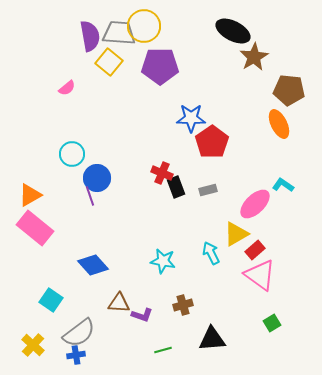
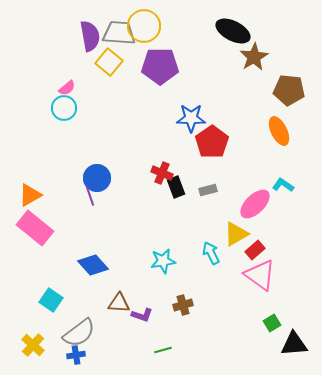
orange ellipse: moved 7 px down
cyan circle: moved 8 px left, 46 px up
cyan star: rotated 20 degrees counterclockwise
black triangle: moved 82 px right, 5 px down
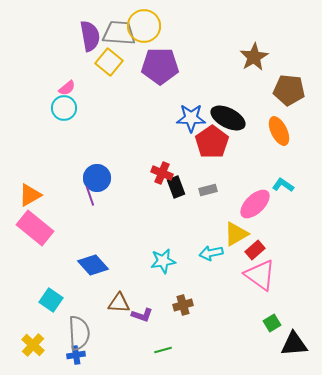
black ellipse: moved 5 px left, 87 px down
cyan arrow: rotated 75 degrees counterclockwise
gray semicircle: rotated 56 degrees counterclockwise
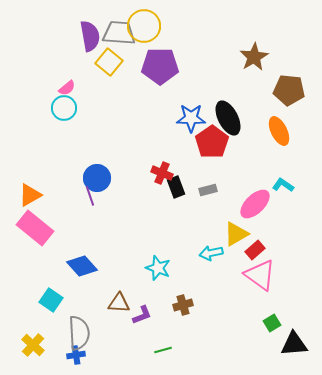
black ellipse: rotated 36 degrees clockwise
cyan star: moved 5 px left, 7 px down; rotated 30 degrees clockwise
blue diamond: moved 11 px left, 1 px down
purple L-shape: rotated 40 degrees counterclockwise
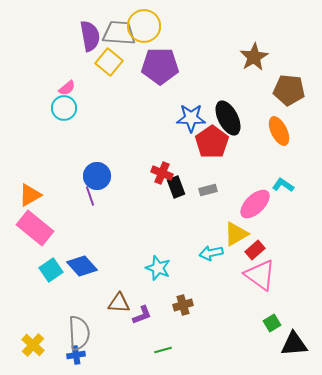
blue circle: moved 2 px up
cyan square: moved 30 px up; rotated 20 degrees clockwise
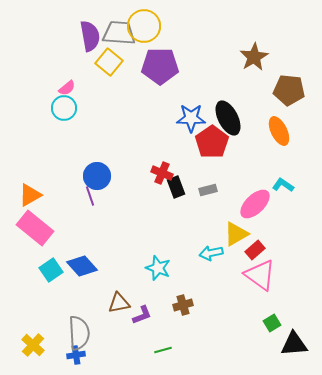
brown triangle: rotated 15 degrees counterclockwise
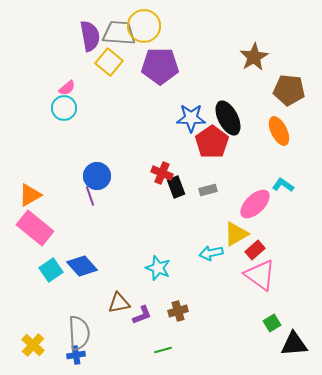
brown cross: moved 5 px left, 6 px down
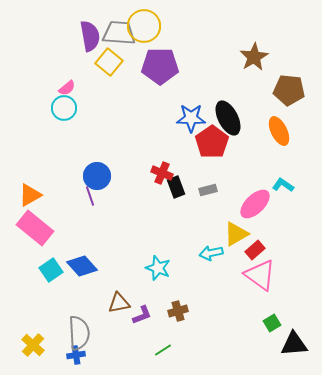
green line: rotated 18 degrees counterclockwise
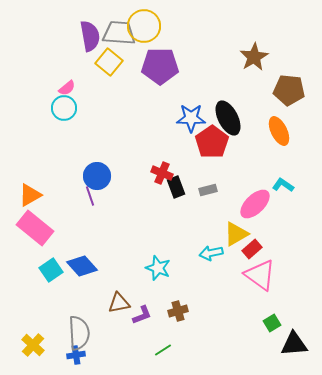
red rectangle: moved 3 px left, 1 px up
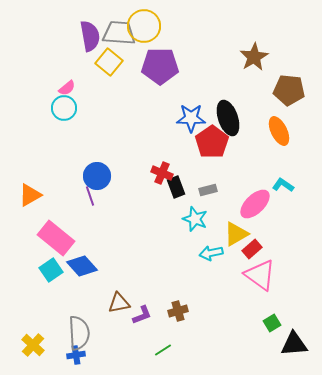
black ellipse: rotated 8 degrees clockwise
pink rectangle: moved 21 px right, 10 px down
cyan star: moved 37 px right, 49 px up
